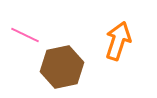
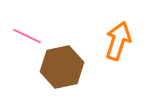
pink line: moved 2 px right, 1 px down
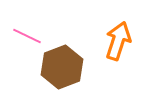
brown hexagon: rotated 9 degrees counterclockwise
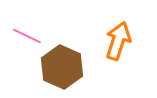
brown hexagon: rotated 15 degrees counterclockwise
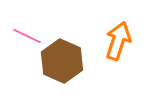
brown hexagon: moved 6 px up
